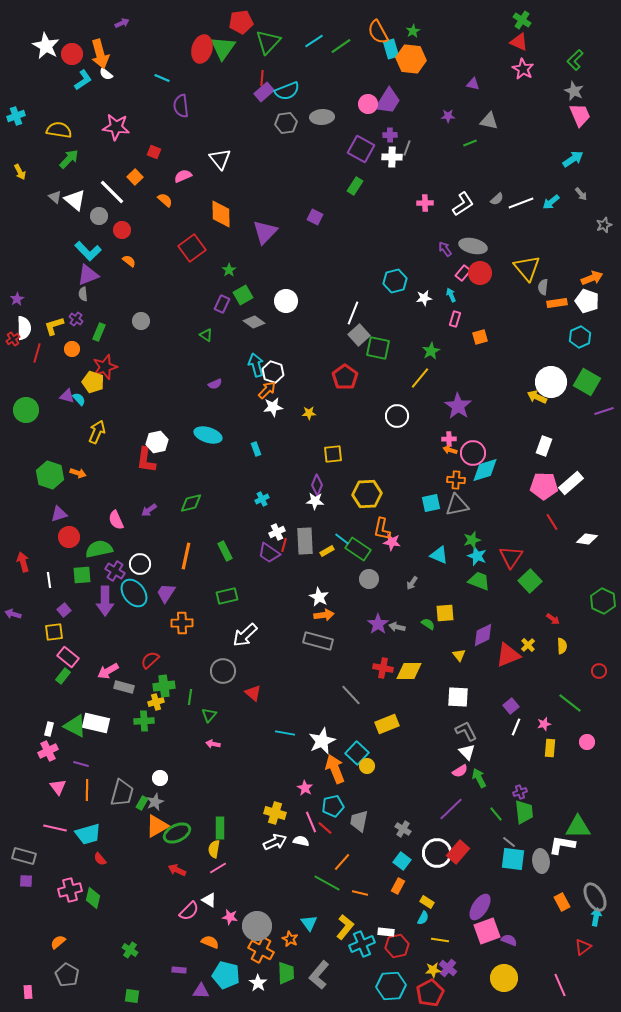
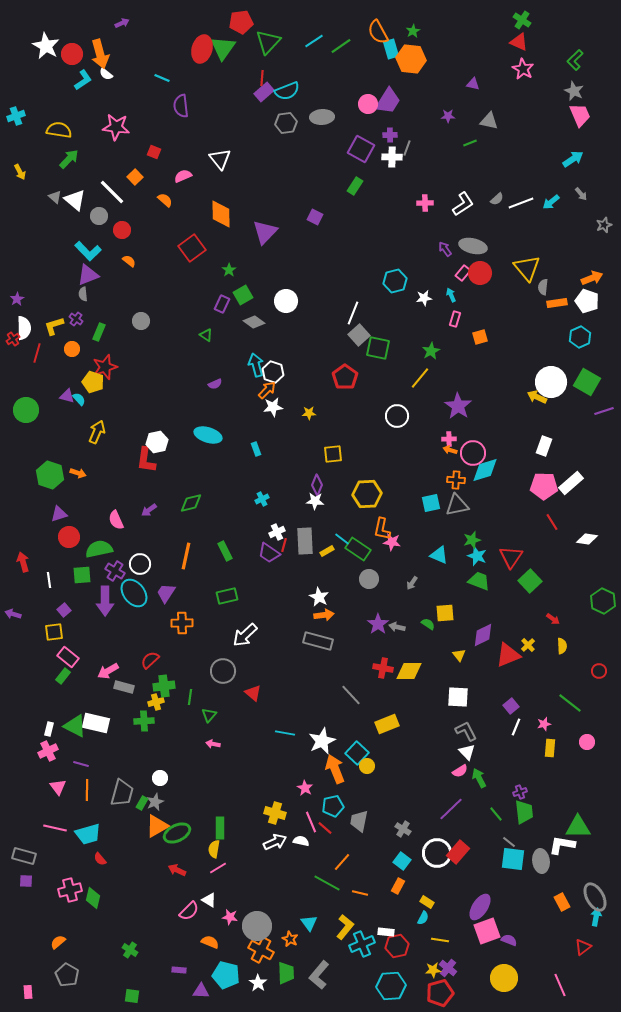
red pentagon at (430, 993): moved 10 px right; rotated 12 degrees clockwise
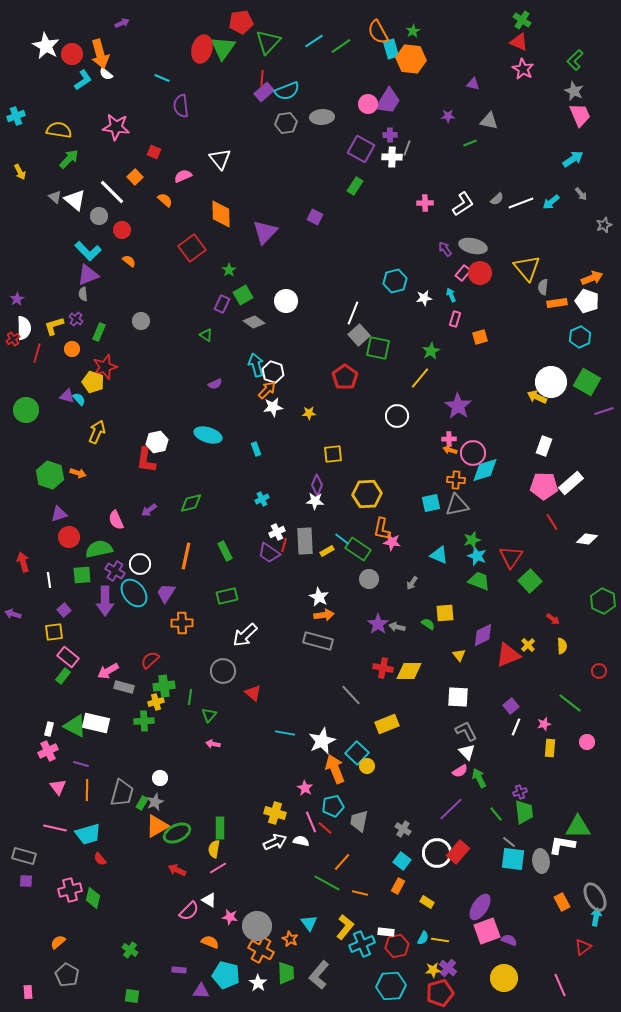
cyan semicircle at (423, 918): moved 20 px down
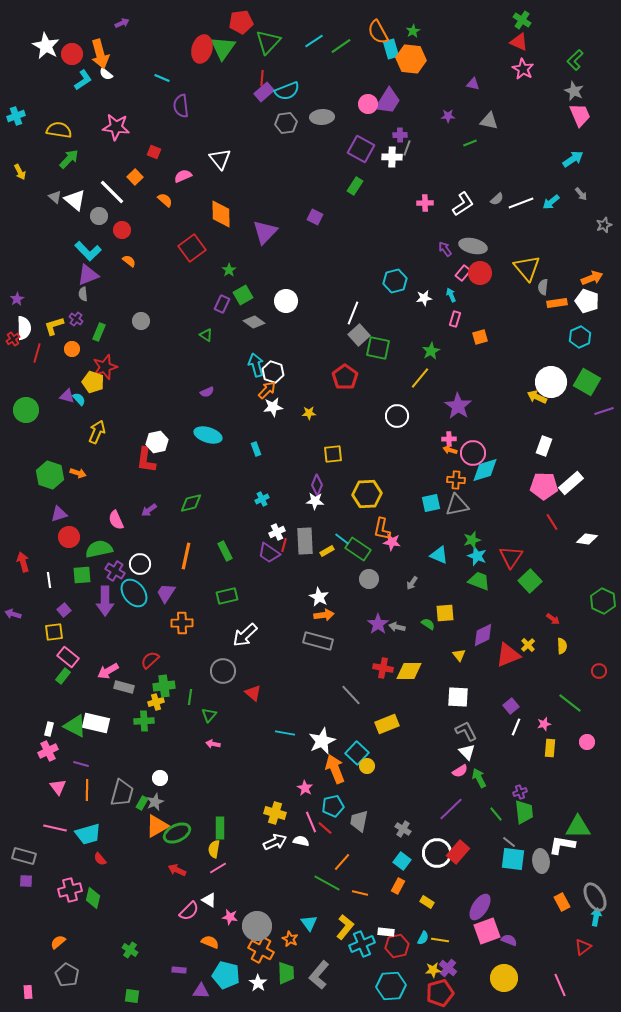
purple cross at (390, 135): moved 10 px right
purple semicircle at (215, 384): moved 8 px left, 8 px down
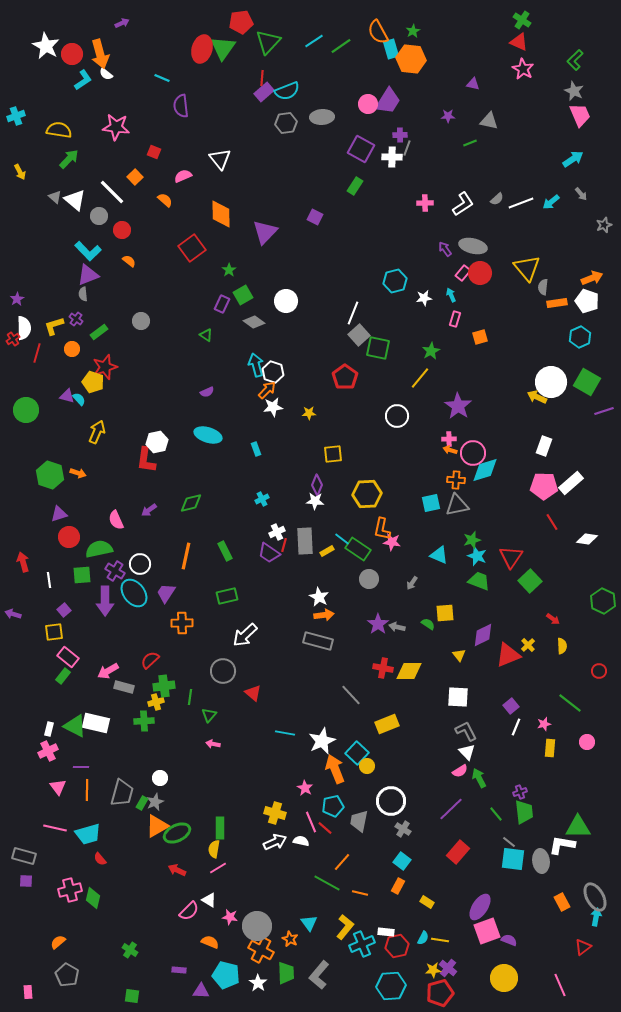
green rectangle at (99, 332): rotated 30 degrees clockwise
purple line at (81, 764): moved 3 px down; rotated 14 degrees counterclockwise
white circle at (437, 853): moved 46 px left, 52 px up
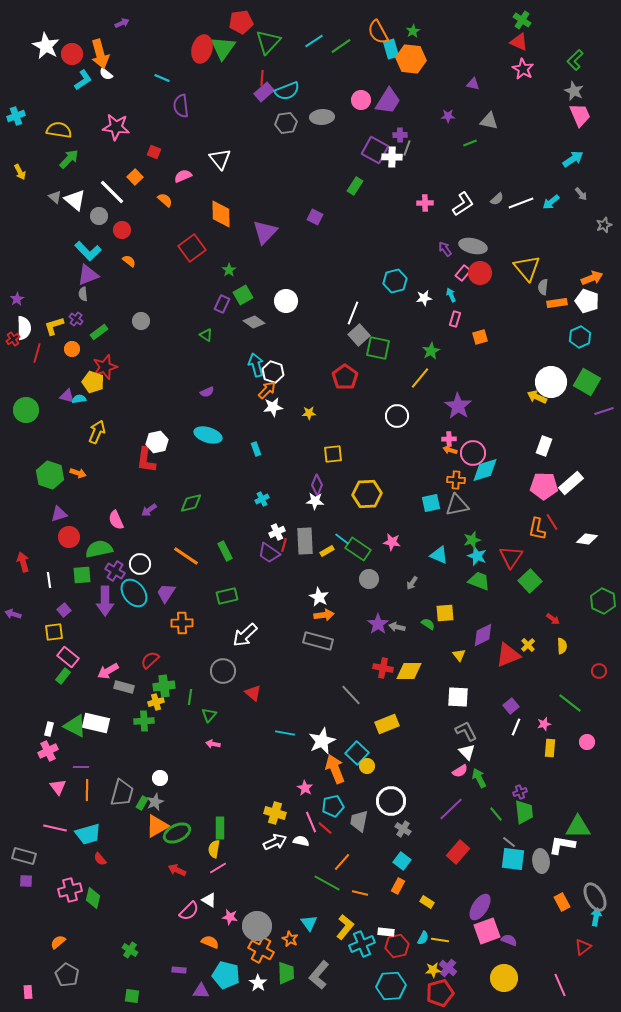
pink circle at (368, 104): moved 7 px left, 4 px up
purple square at (361, 149): moved 14 px right, 1 px down
cyan semicircle at (79, 399): rotated 56 degrees counterclockwise
orange L-shape at (382, 529): moved 155 px right
orange line at (186, 556): rotated 68 degrees counterclockwise
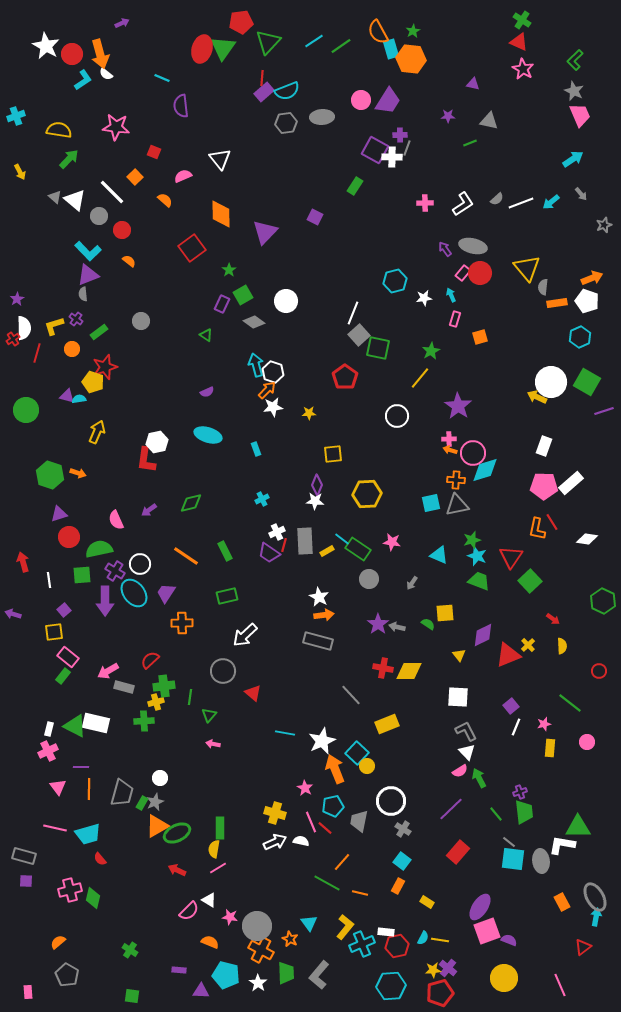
orange line at (87, 790): moved 2 px right, 1 px up
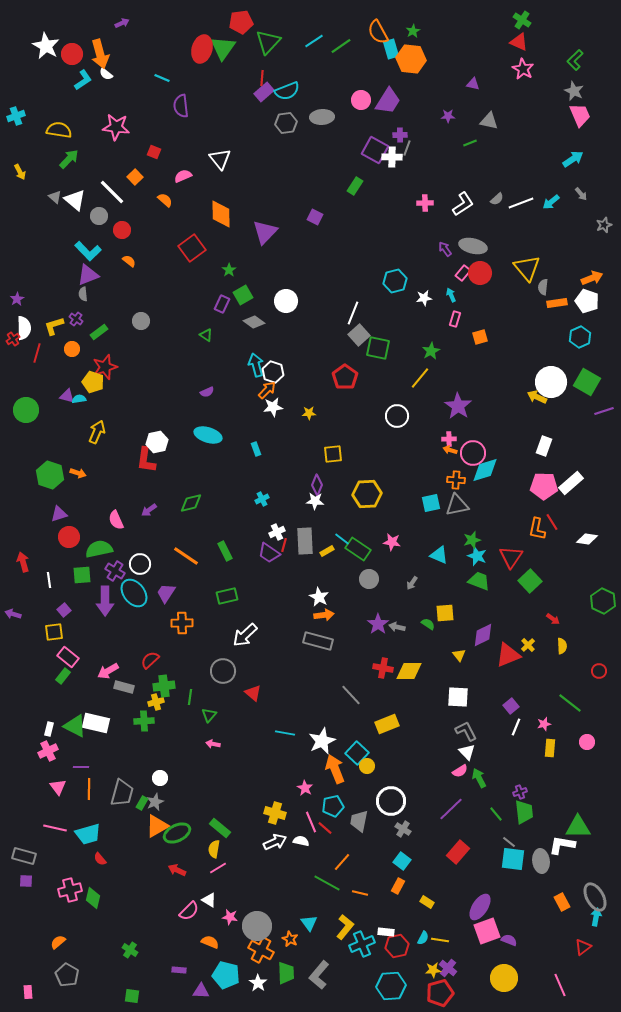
green rectangle at (220, 828): rotated 50 degrees counterclockwise
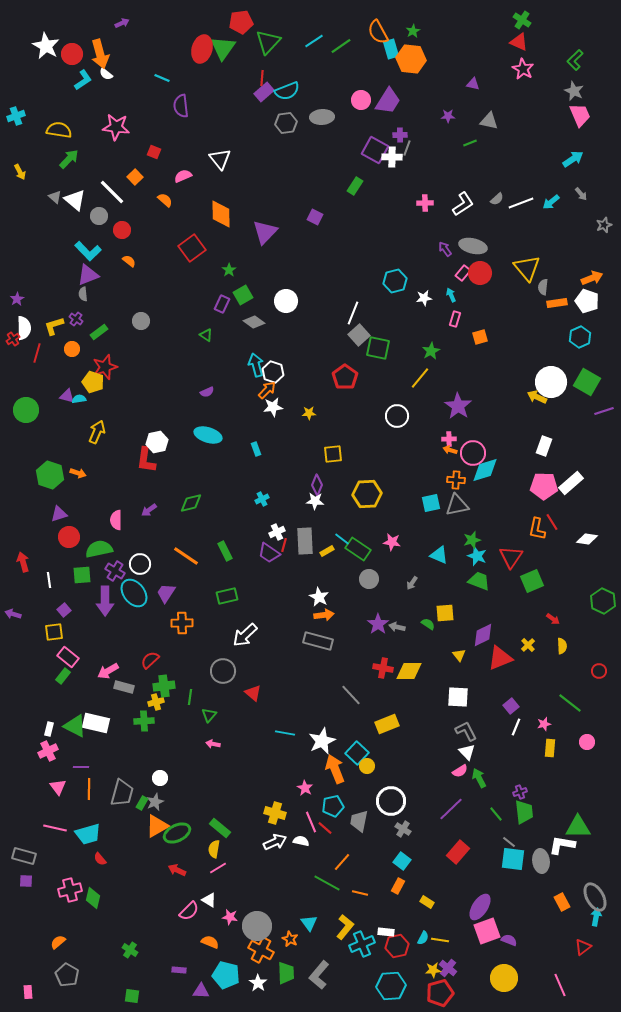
pink semicircle at (116, 520): rotated 24 degrees clockwise
green square at (530, 581): moved 2 px right; rotated 20 degrees clockwise
red triangle at (508, 655): moved 8 px left, 3 px down
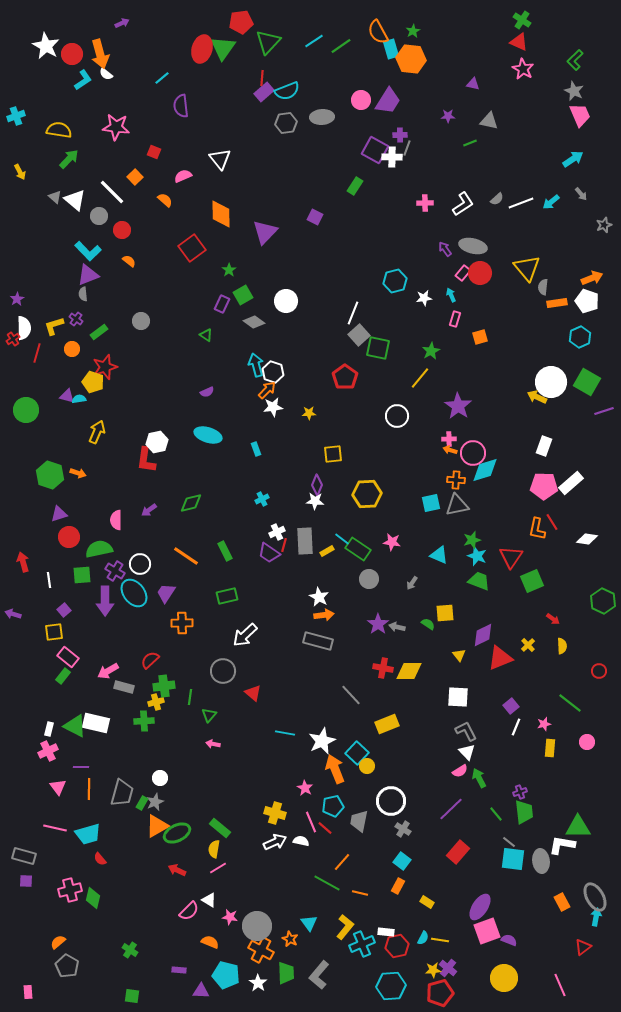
cyan line at (162, 78): rotated 63 degrees counterclockwise
gray pentagon at (67, 975): moved 9 px up
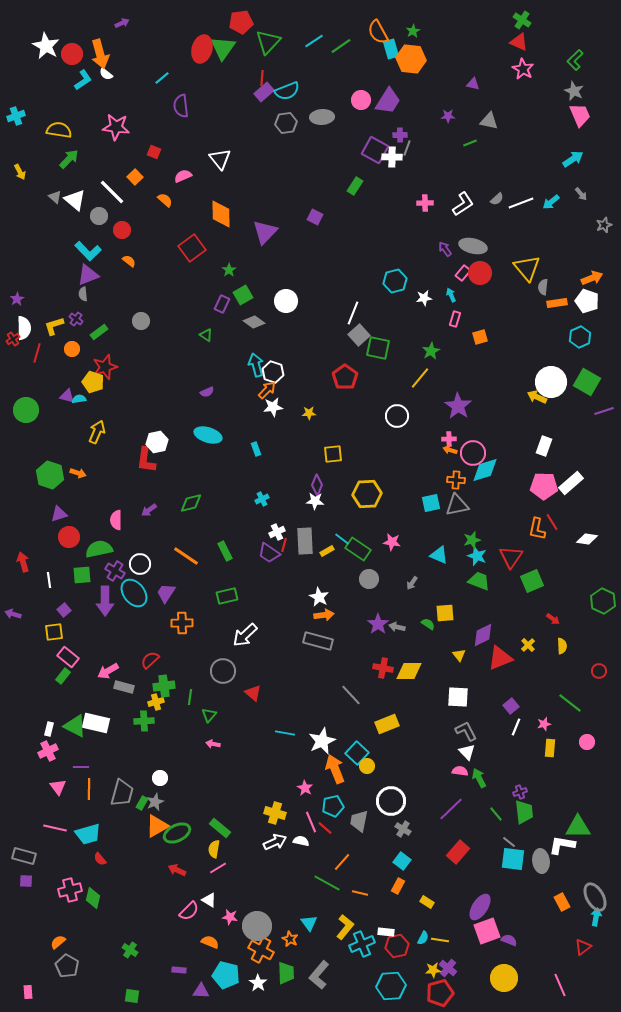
pink semicircle at (460, 771): rotated 140 degrees counterclockwise
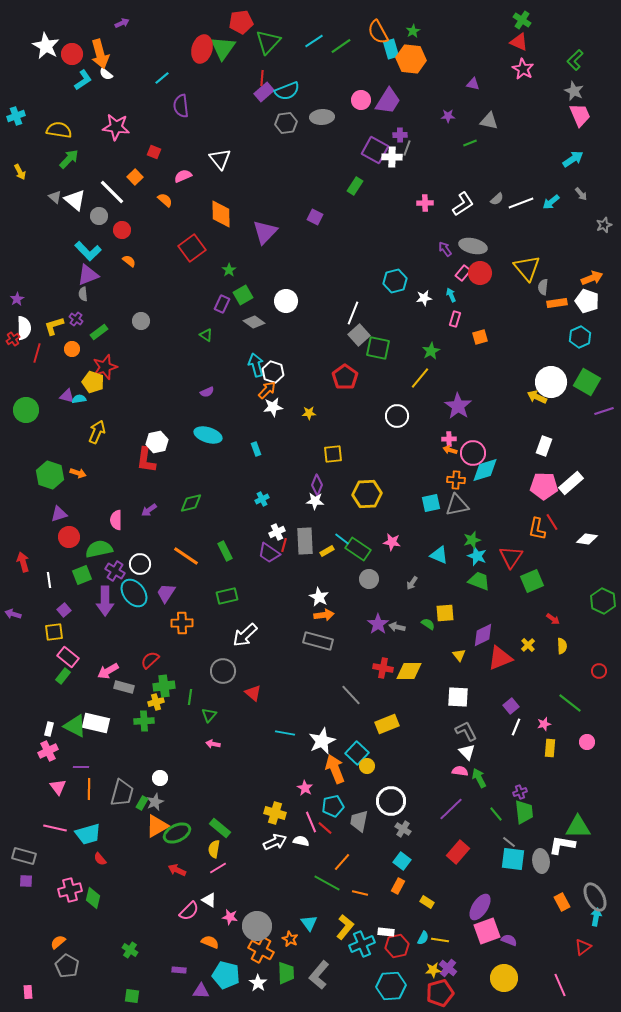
green square at (82, 575): rotated 18 degrees counterclockwise
